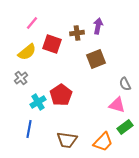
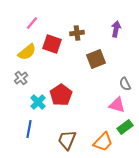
purple arrow: moved 18 px right, 3 px down
cyan cross: rotated 14 degrees counterclockwise
brown trapezoid: rotated 105 degrees clockwise
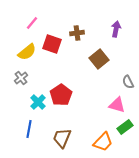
brown square: moved 3 px right; rotated 18 degrees counterclockwise
gray semicircle: moved 3 px right, 2 px up
brown trapezoid: moved 5 px left, 2 px up
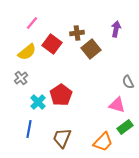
red square: rotated 18 degrees clockwise
brown square: moved 8 px left, 10 px up
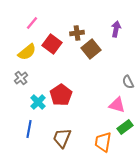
orange trapezoid: rotated 145 degrees clockwise
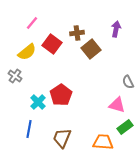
gray cross: moved 6 px left, 2 px up; rotated 16 degrees counterclockwise
orange trapezoid: rotated 85 degrees clockwise
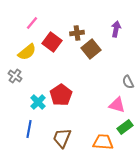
red square: moved 2 px up
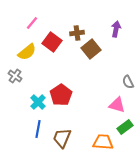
blue line: moved 9 px right
